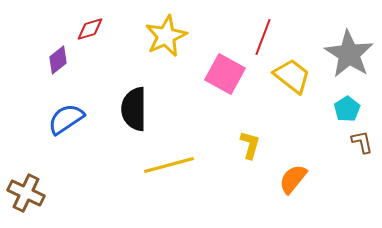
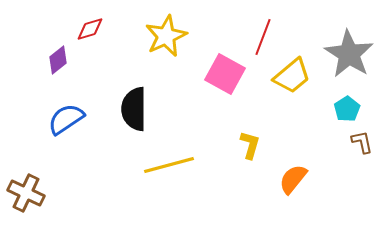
yellow trapezoid: rotated 102 degrees clockwise
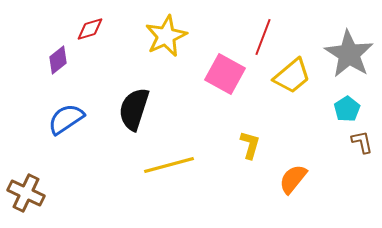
black semicircle: rotated 18 degrees clockwise
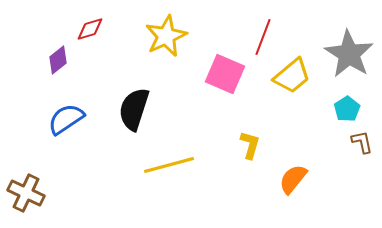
pink square: rotated 6 degrees counterclockwise
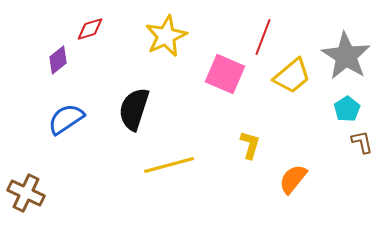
gray star: moved 3 px left, 2 px down
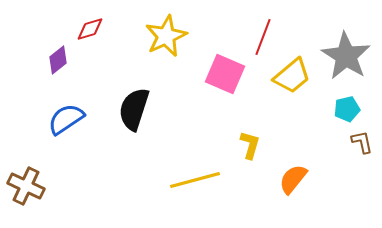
cyan pentagon: rotated 20 degrees clockwise
yellow line: moved 26 px right, 15 px down
brown cross: moved 7 px up
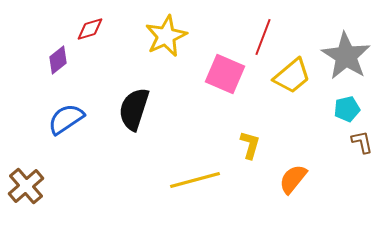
brown cross: rotated 24 degrees clockwise
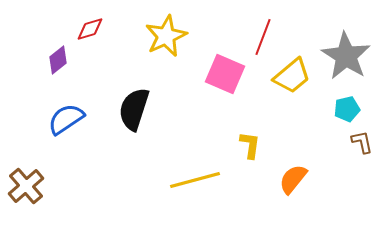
yellow L-shape: rotated 8 degrees counterclockwise
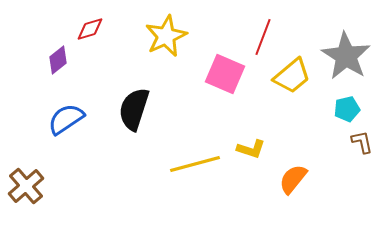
yellow L-shape: moved 1 px right, 4 px down; rotated 100 degrees clockwise
yellow line: moved 16 px up
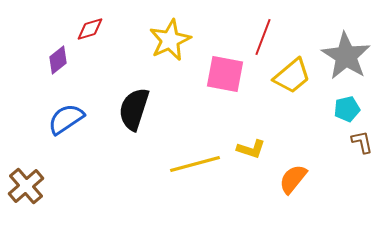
yellow star: moved 4 px right, 4 px down
pink square: rotated 12 degrees counterclockwise
